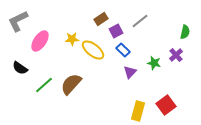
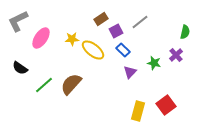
gray line: moved 1 px down
pink ellipse: moved 1 px right, 3 px up
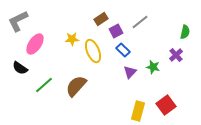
pink ellipse: moved 6 px left, 6 px down
yellow ellipse: moved 1 px down; rotated 30 degrees clockwise
green star: moved 1 px left, 4 px down
brown semicircle: moved 5 px right, 2 px down
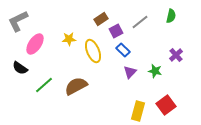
green semicircle: moved 14 px left, 16 px up
yellow star: moved 3 px left
green star: moved 2 px right, 4 px down
brown semicircle: rotated 20 degrees clockwise
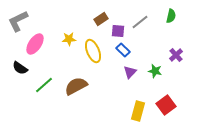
purple square: moved 2 px right; rotated 32 degrees clockwise
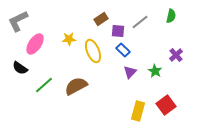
green star: rotated 16 degrees clockwise
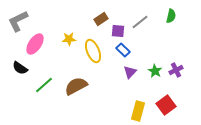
purple cross: moved 15 px down; rotated 16 degrees clockwise
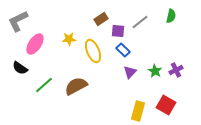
red square: rotated 24 degrees counterclockwise
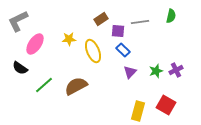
gray line: rotated 30 degrees clockwise
green star: moved 1 px right; rotated 24 degrees clockwise
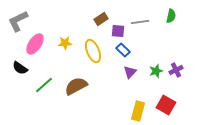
yellow star: moved 4 px left, 4 px down
